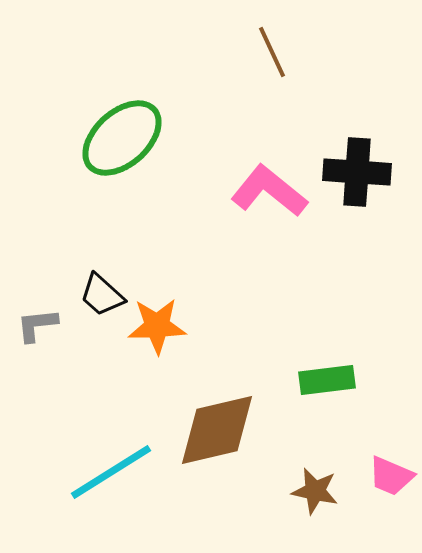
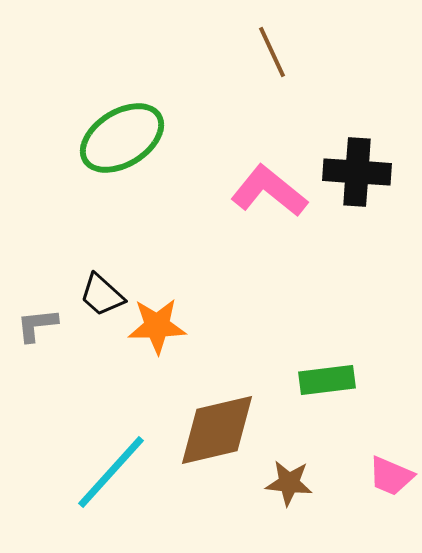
green ellipse: rotated 10 degrees clockwise
cyan line: rotated 16 degrees counterclockwise
brown star: moved 26 px left, 8 px up; rotated 6 degrees counterclockwise
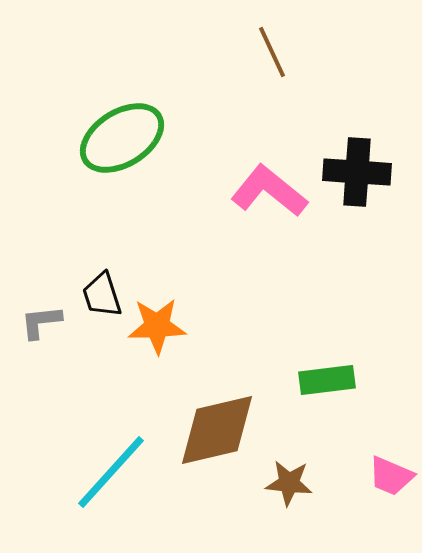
black trapezoid: rotated 30 degrees clockwise
gray L-shape: moved 4 px right, 3 px up
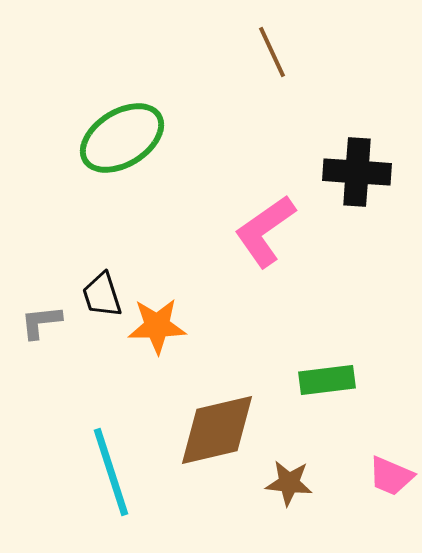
pink L-shape: moved 4 px left, 40 px down; rotated 74 degrees counterclockwise
cyan line: rotated 60 degrees counterclockwise
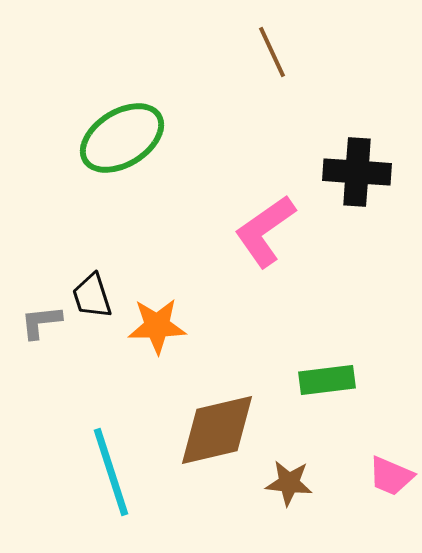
black trapezoid: moved 10 px left, 1 px down
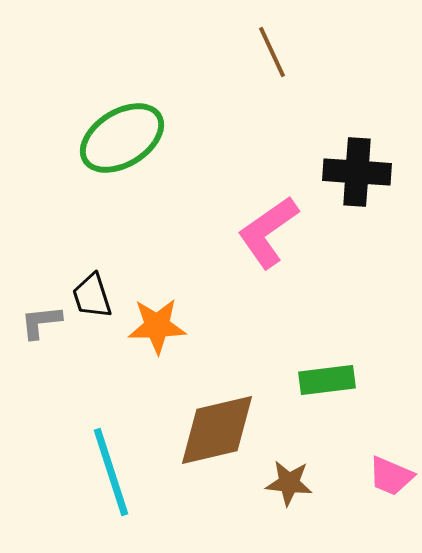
pink L-shape: moved 3 px right, 1 px down
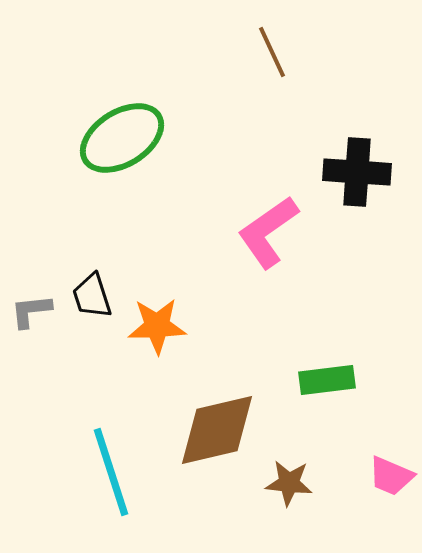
gray L-shape: moved 10 px left, 11 px up
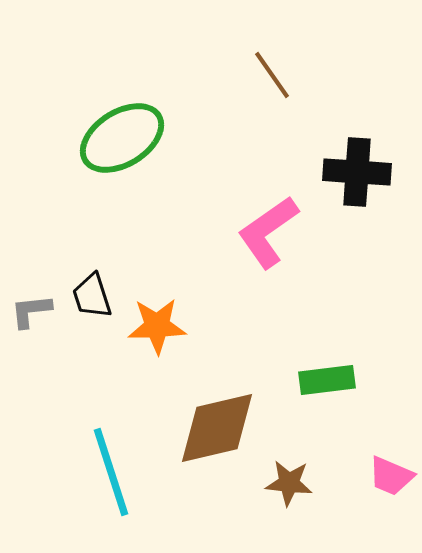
brown line: moved 23 px down; rotated 10 degrees counterclockwise
brown diamond: moved 2 px up
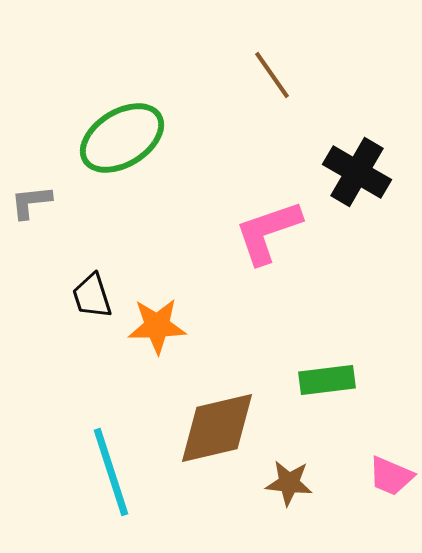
black cross: rotated 26 degrees clockwise
pink L-shape: rotated 16 degrees clockwise
gray L-shape: moved 109 px up
